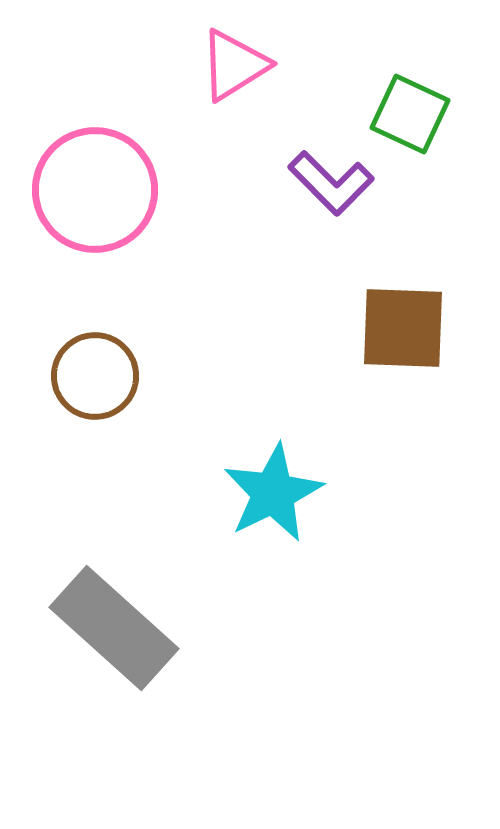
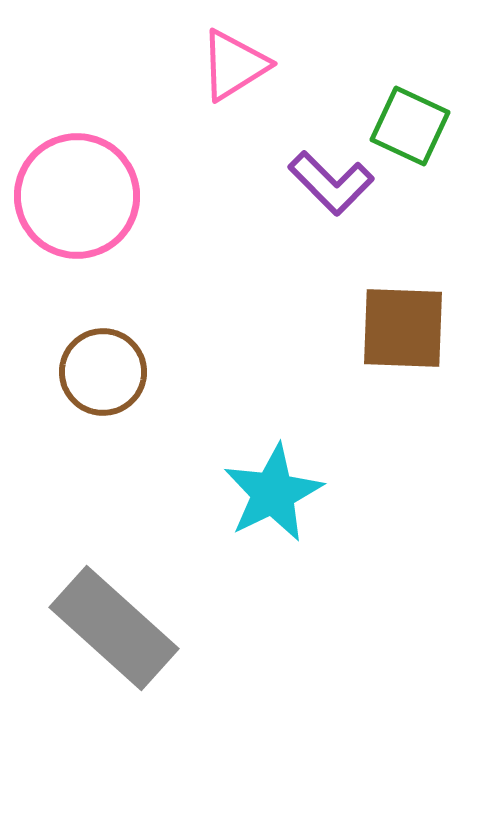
green square: moved 12 px down
pink circle: moved 18 px left, 6 px down
brown circle: moved 8 px right, 4 px up
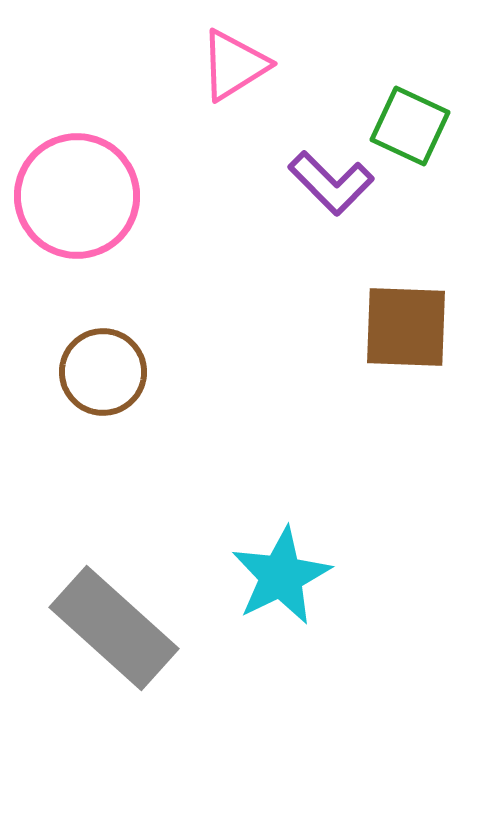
brown square: moved 3 px right, 1 px up
cyan star: moved 8 px right, 83 px down
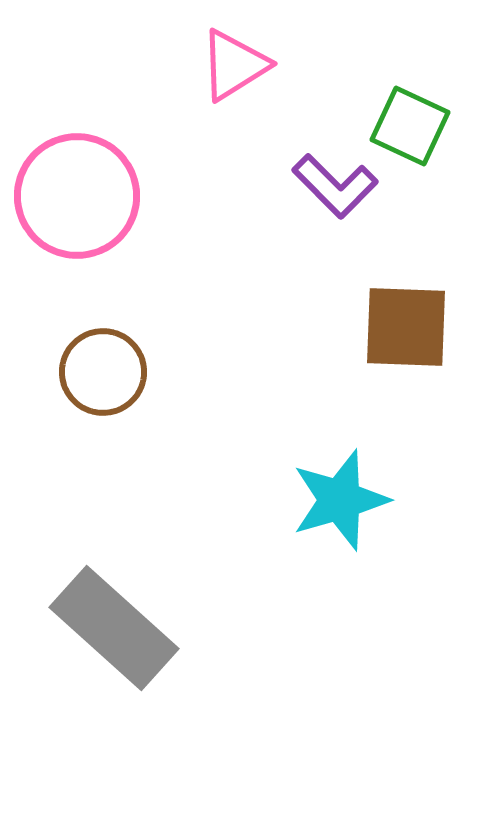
purple L-shape: moved 4 px right, 3 px down
cyan star: moved 59 px right, 76 px up; rotated 10 degrees clockwise
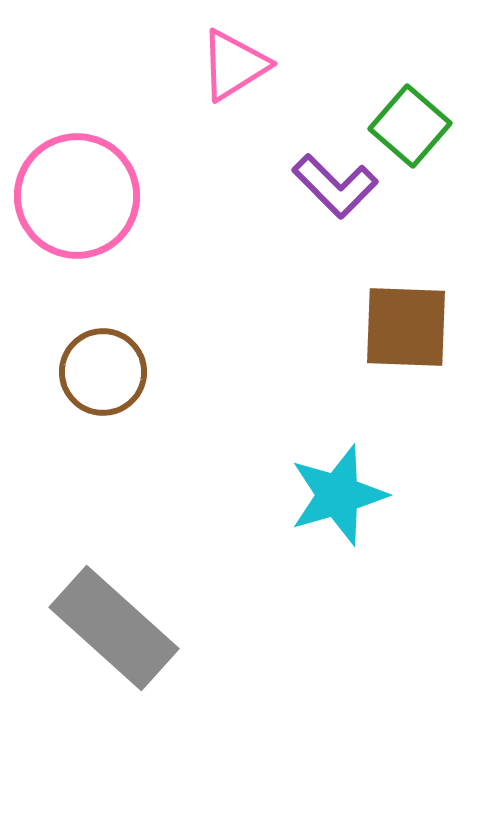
green square: rotated 16 degrees clockwise
cyan star: moved 2 px left, 5 px up
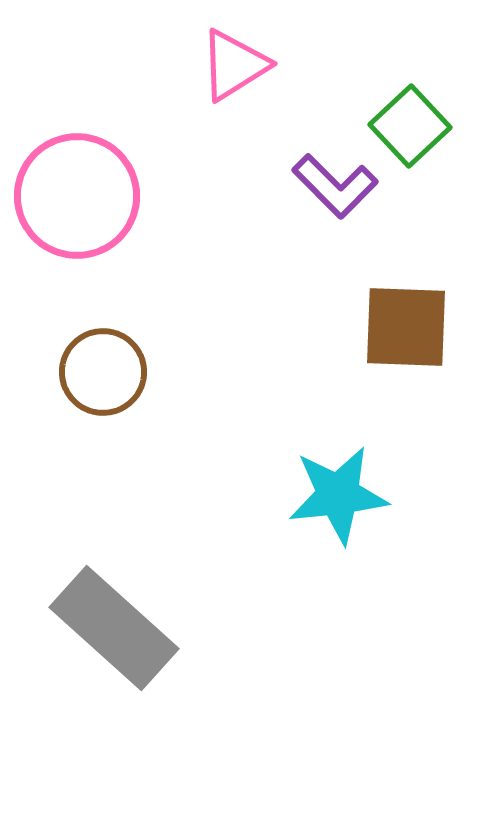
green square: rotated 6 degrees clockwise
cyan star: rotated 10 degrees clockwise
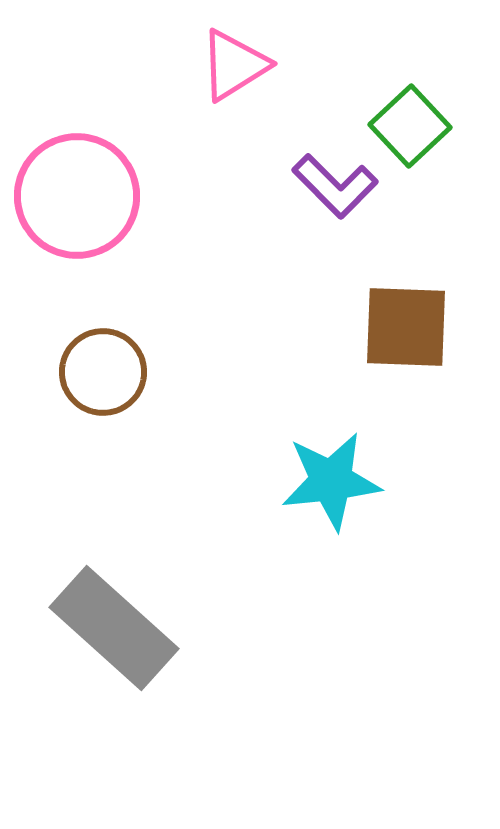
cyan star: moved 7 px left, 14 px up
